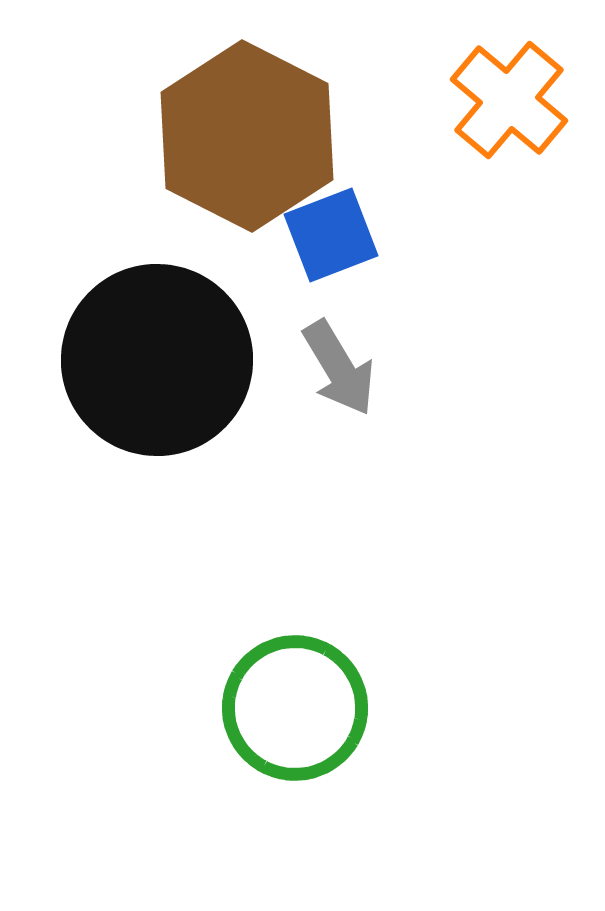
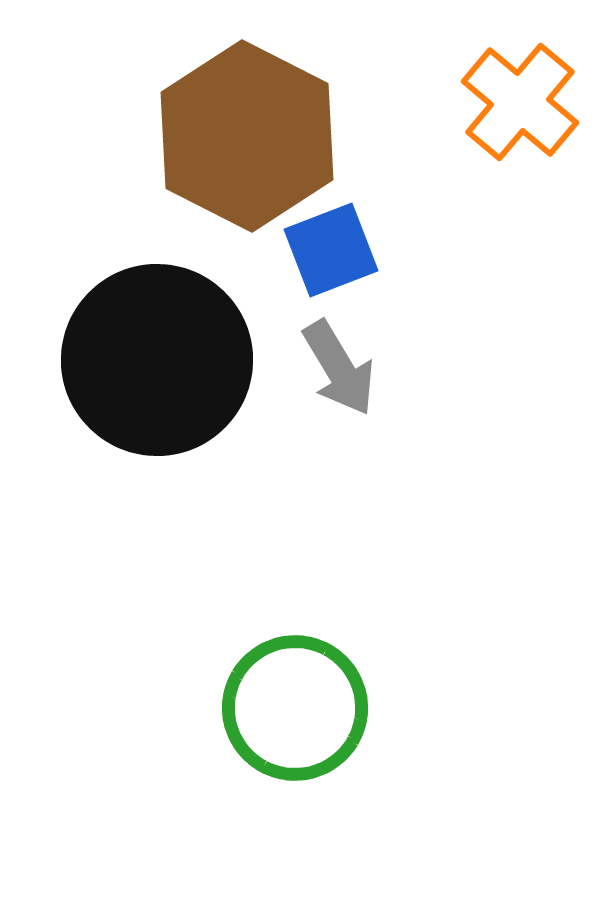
orange cross: moved 11 px right, 2 px down
blue square: moved 15 px down
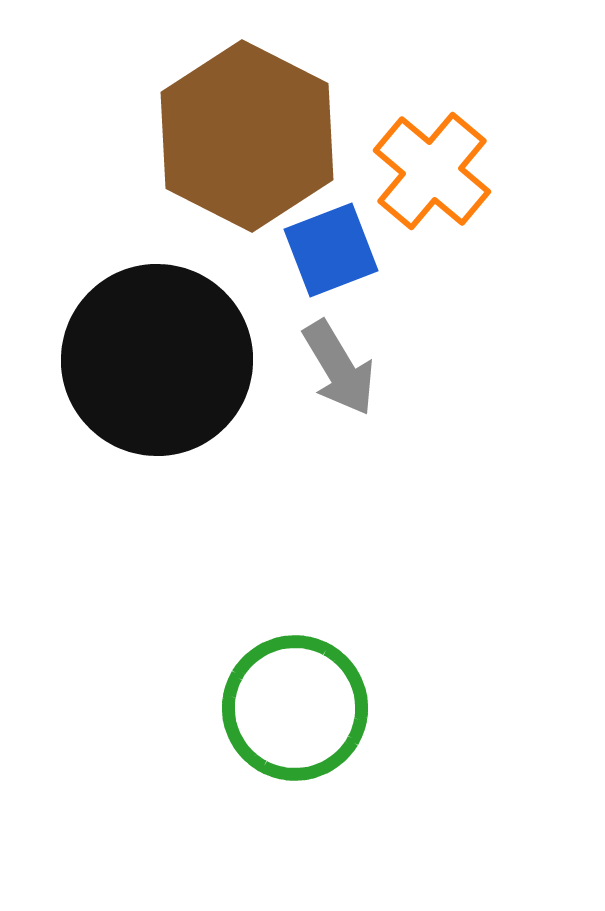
orange cross: moved 88 px left, 69 px down
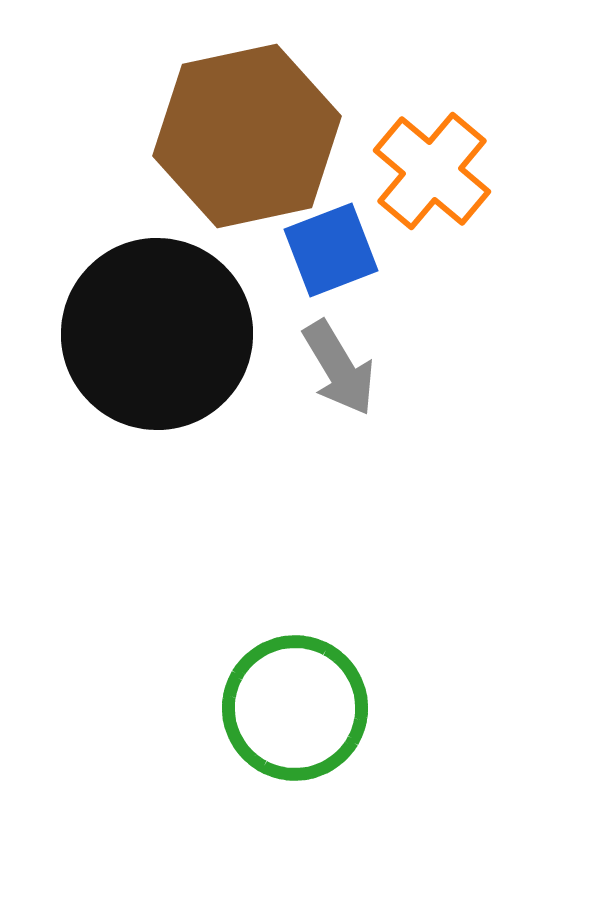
brown hexagon: rotated 21 degrees clockwise
black circle: moved 26 px up
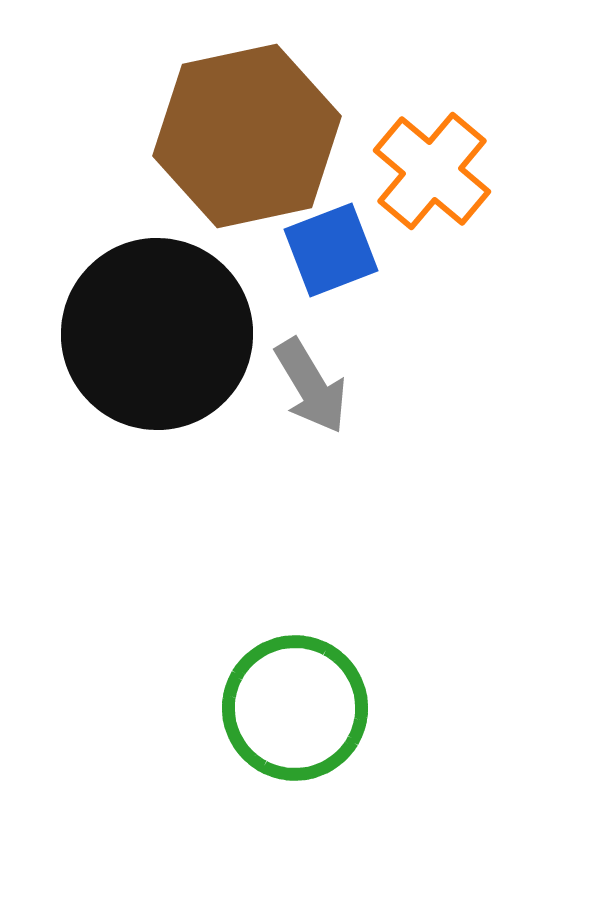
gray arrow: moved 28 px left, 18 px down
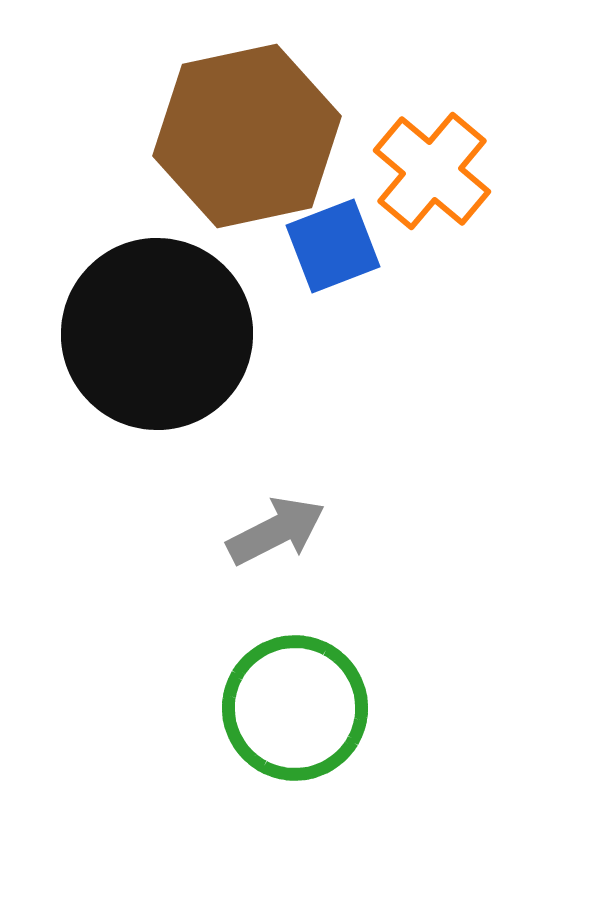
blue square: moved 2 px right, 4 px up
gray arrow: moved 35 px left, 145 px down; rotated 86 degrees counterclockwise
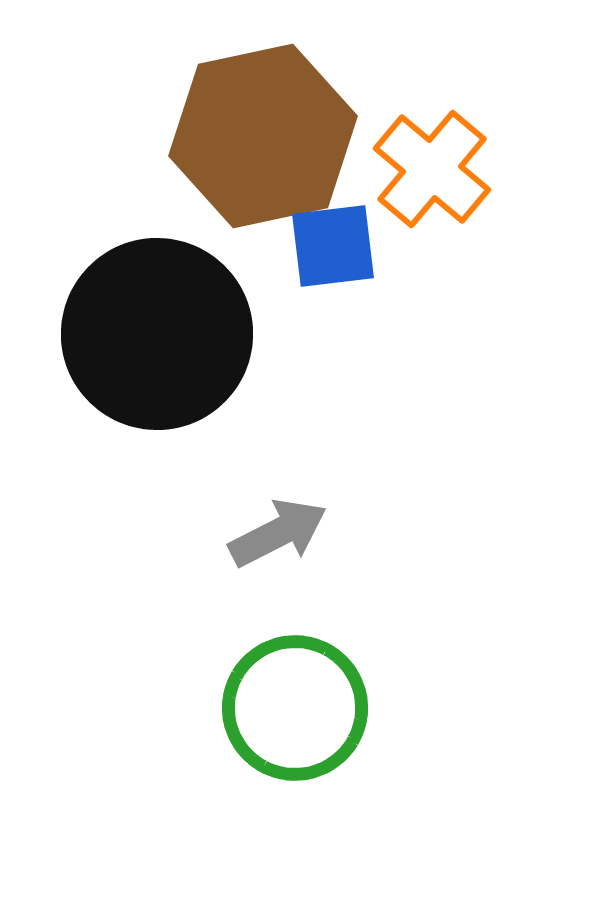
brown hexagon: moved 16 px right
orange cross: moved 2 px up
blue square: rotated 14 degrees clockwise
gray arrow: moved 2 px right, 2 px down
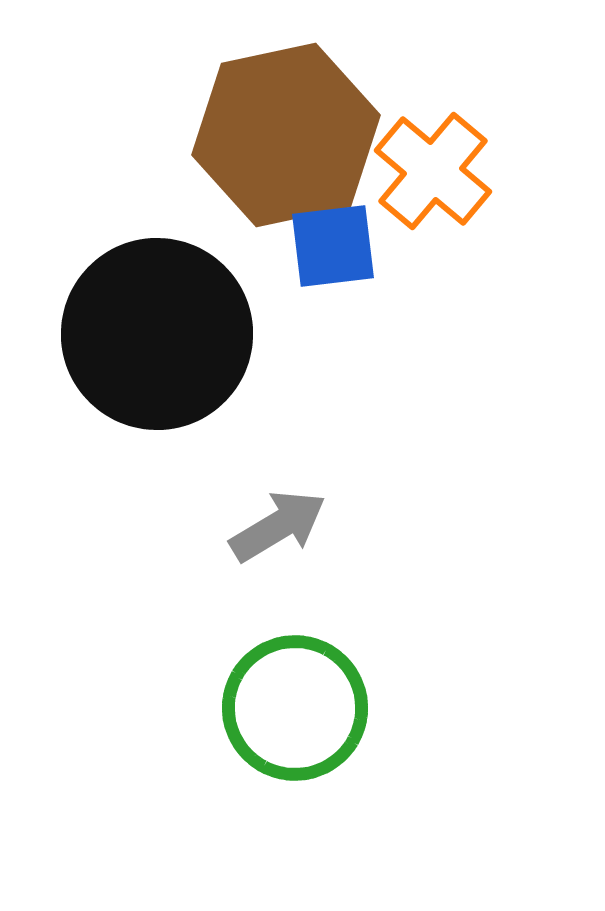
brown hexagon: moved 23 px right, 1 px up
orange cross: moved 1 px right, 2 px down
gray arrow: moved 7 px up; rotated 4 degrees counterclockwise
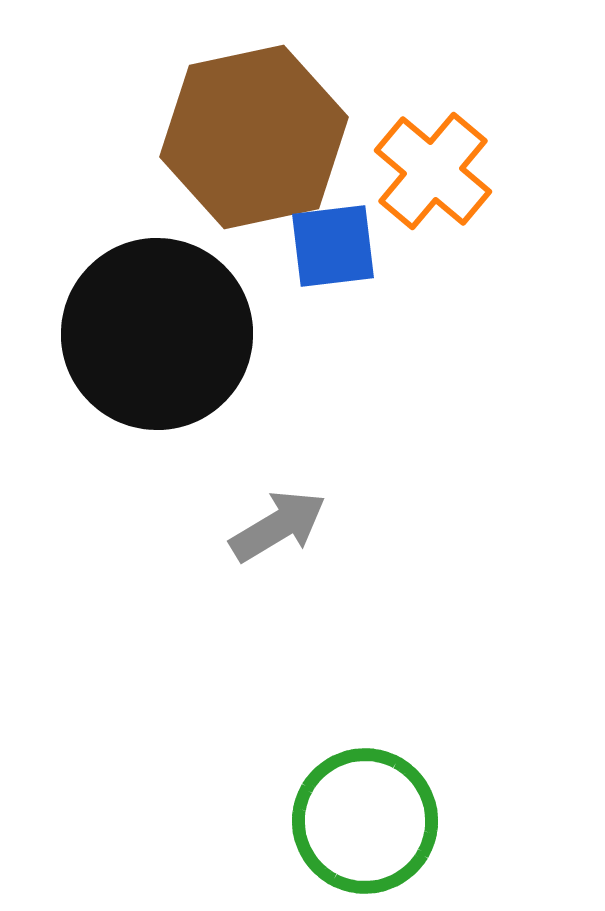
brown hexagon: moved 32 px left, 2 px down
green circle: moved 70 px right, 113 px down
